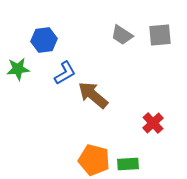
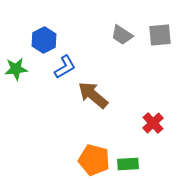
blue hexagon: rotated 20 degrees counterclockwise
green star: moved 2 px left
blue L-shape: moved 6 px up
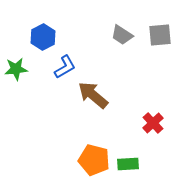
blue hexagon: moved 1 px left, 3 px up
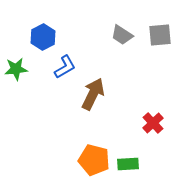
brown arrow: moved 1 px up; rotated 76 degrees clockwise
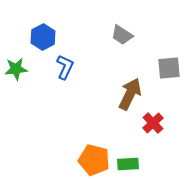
gray square: moved 9 px right, 33 px down
blue L-shape: rotated 35 degrees counterclockwise
brown arrow: moved 37 px right
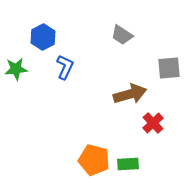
brown arrow: rotated 48 degrees clockwise
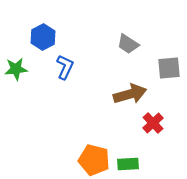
gray trapezoid: moved 6 px right, 9 px down
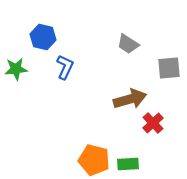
blue hexagon: rotated 20 degrees counterclockwise
brown arrow: moved 5 px down
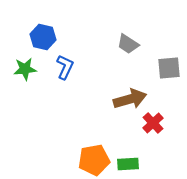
green star: moved 9 px right
orange pentagon: rotated 24 degrees counterclockwise
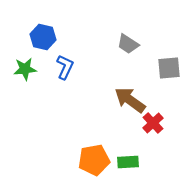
brown arrow: moved 1 px down; rotated 128 degrees counterclockwise
green rectangle: moved 2 px up
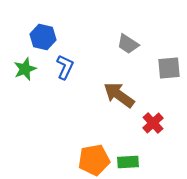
green star: rotated 15 degrees counterclockwise
brown arrow: moved 11 px left, 5 px up
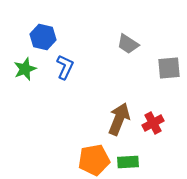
brown arrow: moved 24 px down; rotated 76 degrees clockwise
red cross: rotated 15 degrees clockwise
